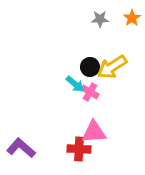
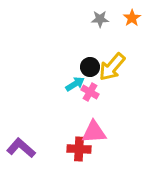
yellow arrow: rotated 16 degrees counterclockwise
cyan arrow: rotated 72 degrees counterclockwise
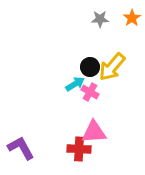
purple L-shape: rotated 20 degrees clockwise
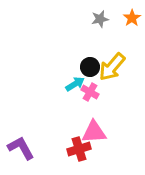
gray star: rotated 12 degrees counterclockwise
red cross: rotated 20 degrees counterclockwise
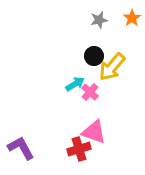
gray star: moved 1 px left, 1 px down
black circle: moved 4 px right, 11 px up
pink cross: rotated 12 degrees clockwise
pink triangle: rotated 24 degrees clockwise
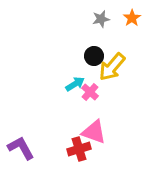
gray star: moved 2 px right, 1 px up
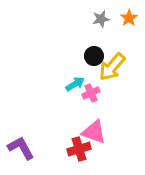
orange star: moved 3 px left
pink cross: moved 1 px right, 1 px down; rotated 24 degrees clockwise
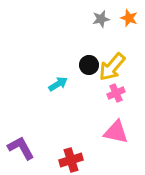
orange star: rotated 18 degrees counterclockwise
black circle: moved 5 px left, 9 px down
cyan arrow: moved 17 px left
pink cross: moved 25 px right
pink triangle: moved 22 px right; rotated 8 degrees counterclockwise
red cross: moved 8 px left, 11 px down
